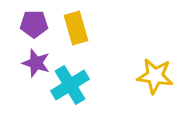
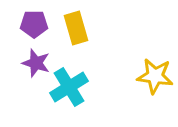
cyan cross: moved 1 px left, 2 px down
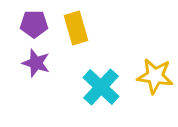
cyan cross: moved 32 px right; rotated 15 degrees counterclockwise
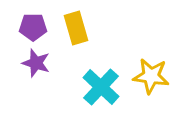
purple pentagon: moved 1 px left, 3 px down
yellow star: moved 4 px left
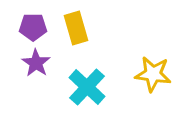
purple star: rotated 16 degrees clockwise
yellow star: moved 2 px right, 2 px up
cyan cross: moved 14 px left
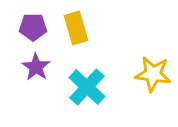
purple star: moved 4 px down
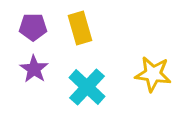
yellow rectangle: moved 4 px right
purple star: moved 2 px left, 2 px down
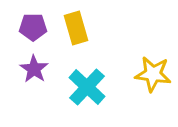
yellow rectangle: moved 4 px left
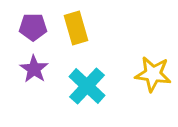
cyan cross: moved 1 px up
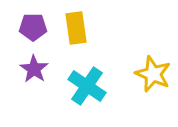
yellow rectangle: rotated 8 degrees clockwise
yellow star: rotated 15 degrees clockwise
cyan cross: rotated 9 degrees counterclockwise
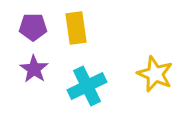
yellow star: moved 2 px right
cyan cross: rotated 30 degrees clockwise
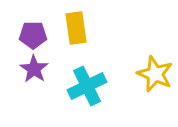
purple pentagon: moved 8 px down
